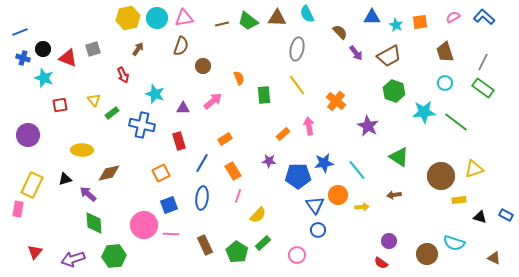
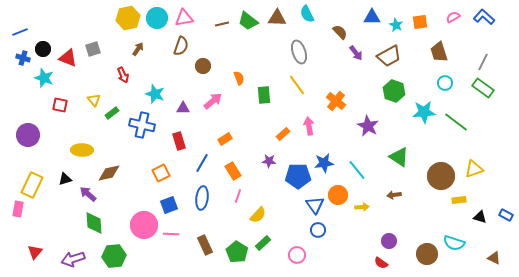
gray ellipse at (297, 49): moved 2 px right, 3 px down; rotated 30 degrees counterclockwise
brown trapezoid at (445, 52): moved 6 px left
red square at (60, 105): rotated 21 degrees clockwise
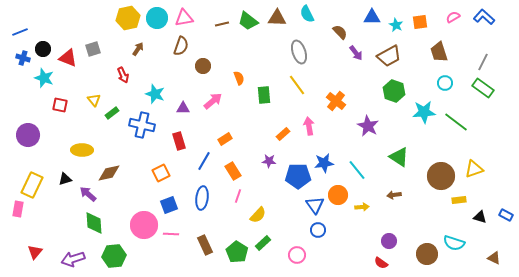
blue line at (202, 163): moved 2 px right, 2 px up
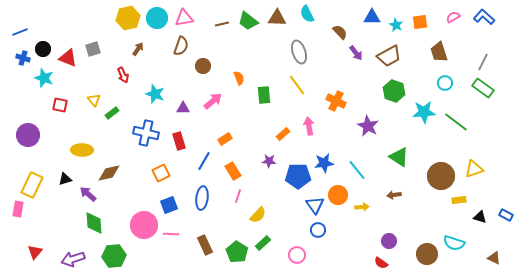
orange cross at (336, 101): rotated 12 degrees counterclockwise
blue cross at (142, 125): moved 4 px right, 8 px down
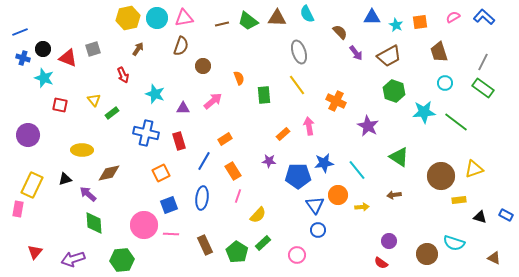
green hexagon at (114, 256): moved 8 px right, 4 px down
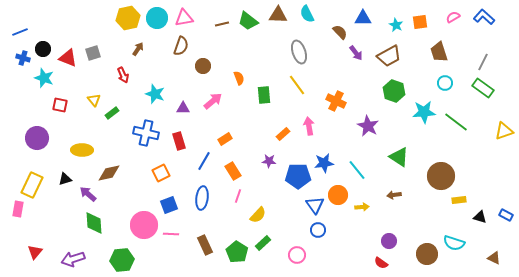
blue triangle at (372, 17): moved 9 px left, 1 px down
brown triangle at (277, 18): moved 1 px right, 3 px up
gray square at (93, 49): moved 4 px down
purple circle at (28, 135): moved 9 px right, 3 px down
yellow triangle at (474, 169): moved 30 px right, 38 px up
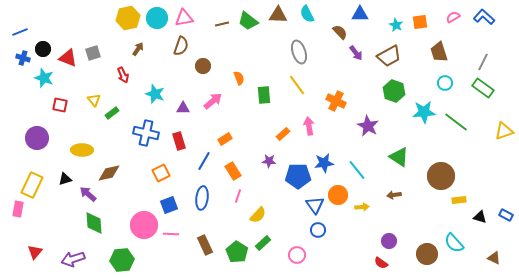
blue triangle at (363, 18): moved 3 px left, 4 px up
cyan semicircle at (454, 243): rotated 30 degrees clockwise
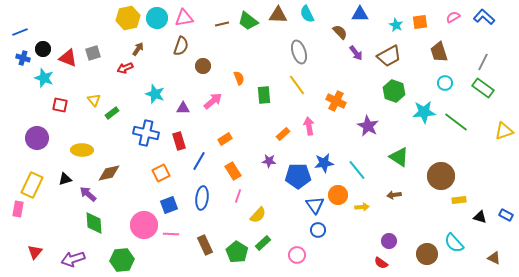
red arrow at (123, 75): moved 2 px right, 7 px up; rotated 91 degrees clockwise
blue line at (204, 161): moved 5 px left
